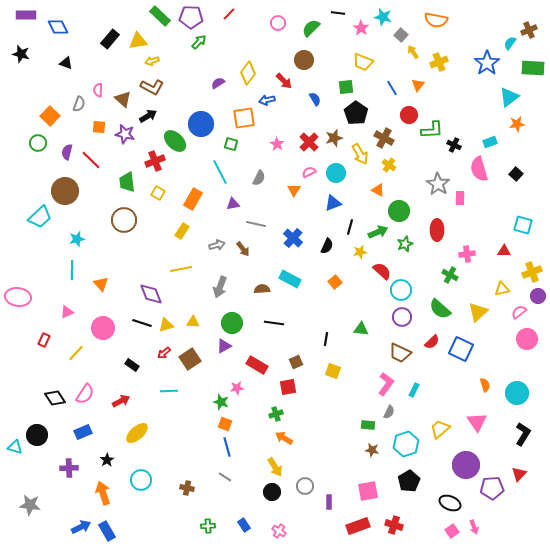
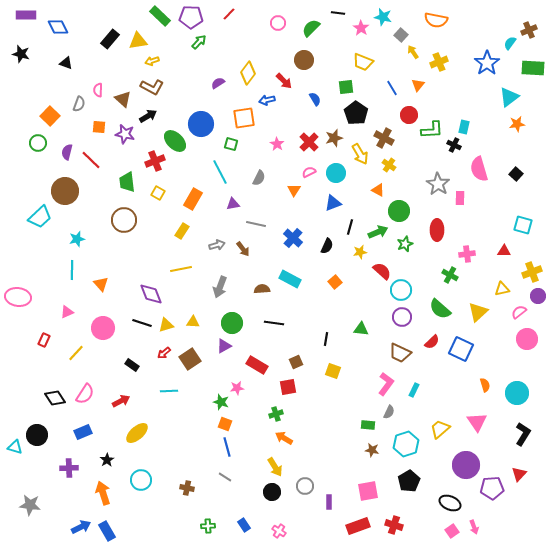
cyan rectangle at (490, 142): moved 26 px left, 15 px up; rotated 56 degrees counterclockwise
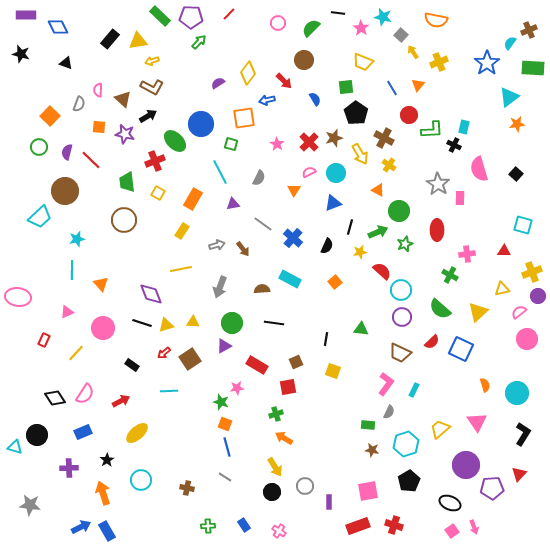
green circle at (38, 143): moved 1 px right, 4 px down
gray line at (256, 224): moved 7 px right; rotated 24 degrees clockwise
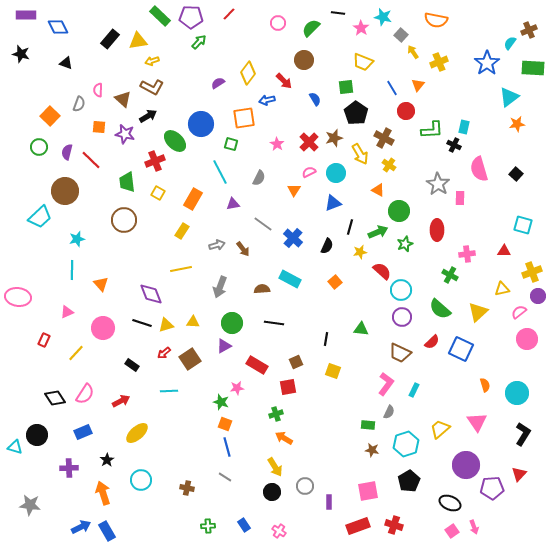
red circle at (409, 115): moved 3 px left, 4 px up
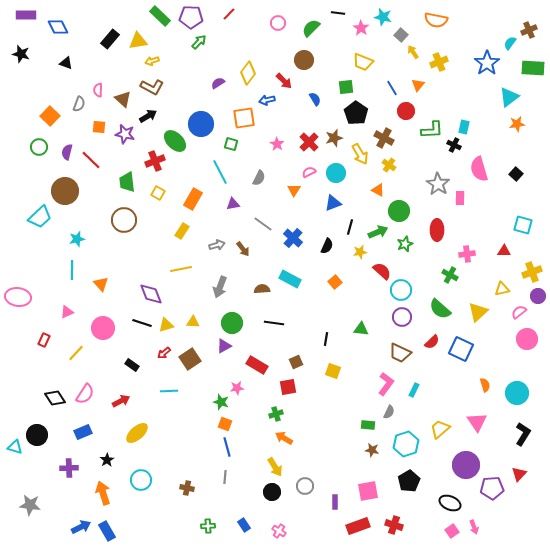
gray line at (225, 477): rotated 64 degrees clockwise
purple rectangle at (329, 502): moved 6 px right
